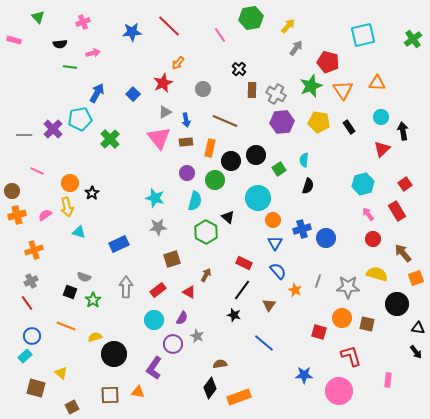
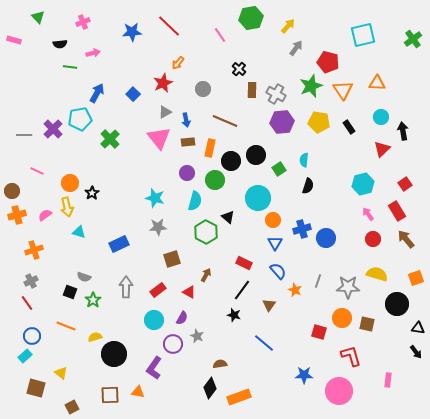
brown rectangle at (186, 142): moved 2 px right
brown arrow at (403, 253): moved 3 px right, 14 px up
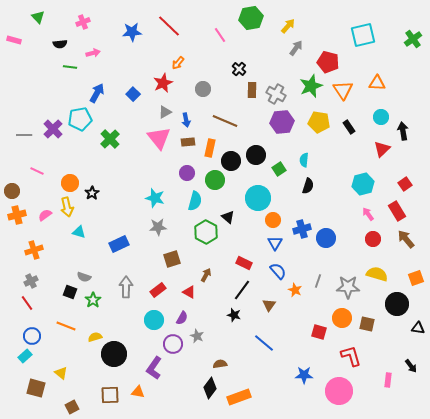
black arrow at (416, 352): moved 5 px left, 14 px down
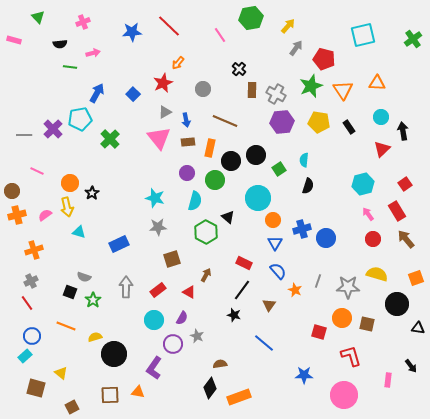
red pentagon at (328, 62): moved 4 px left, 3 px up
pink circle at (339, 391): moved 5 px right, 4 px down
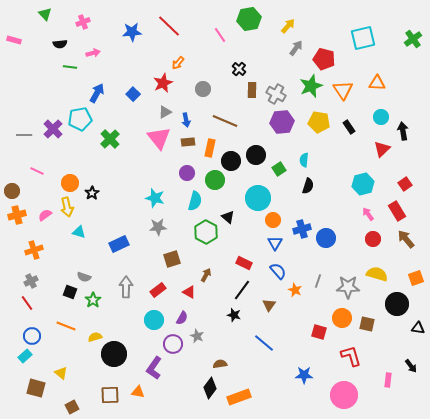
green triangle at (38, 17): moved 7 px right, 3 px up
green hexagon at (251, 18): moved 2 px left, 1 px down
cyan square at (363, 35): moved 3 px down
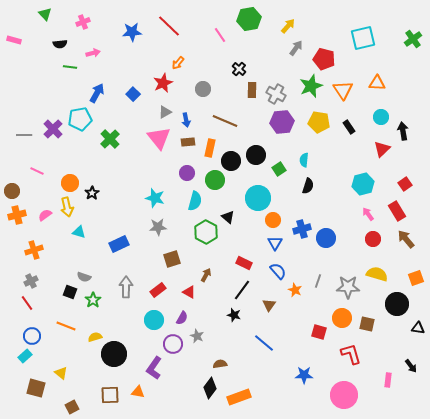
red L-shape at (351, 356): moved 2 px up
